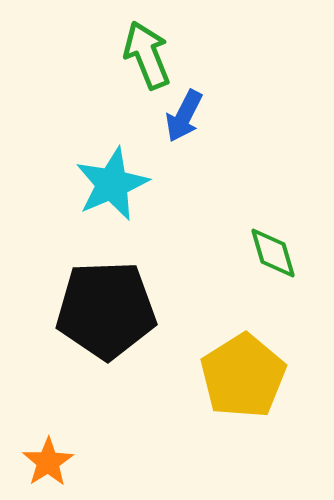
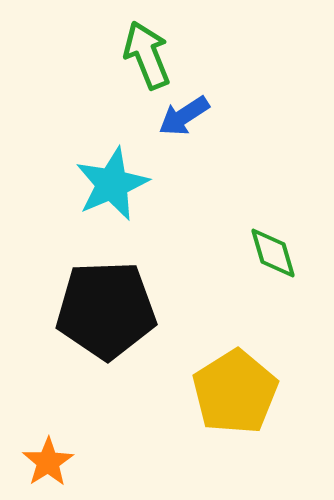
blue arrow: rotated 30 degrees clockwise
yellow pentagon: moved 8 px left, 16 px down
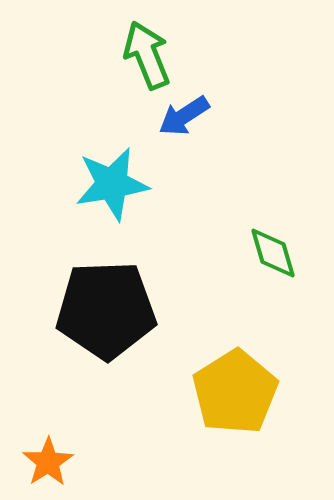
cyan star: rotated 14 degrees clockwise
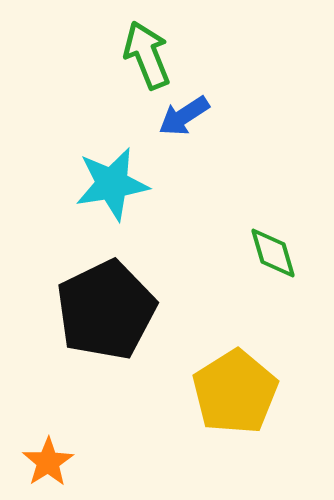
black pentagon: rotated 24 degrees counterclockwise
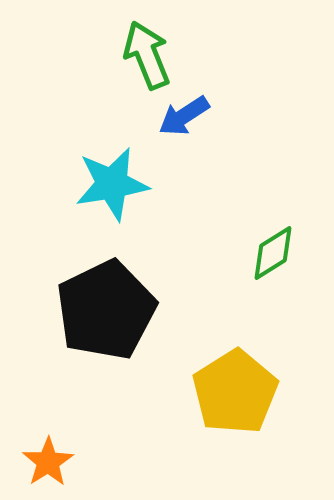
green diamond: rotated 74 degrees clockwise
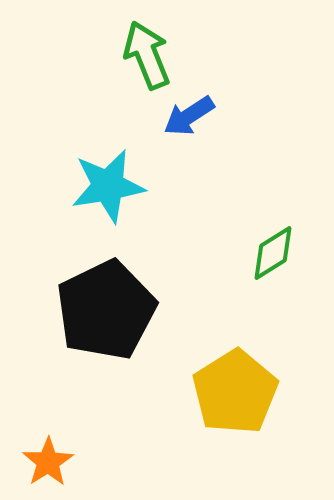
blue arrow: moved 5 px right
cyan star: moved 4 px left, 2 px down
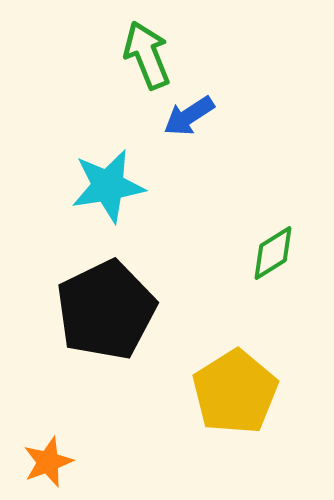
orange star: rotated 12 degrees clockwise
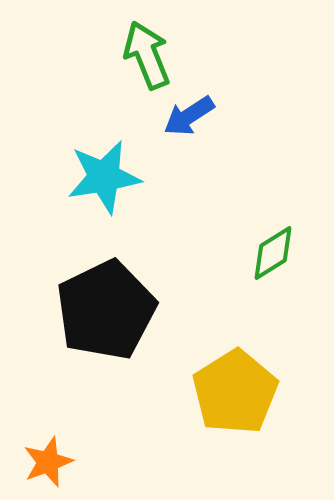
cyan star: moved 4 px left, 9 px up
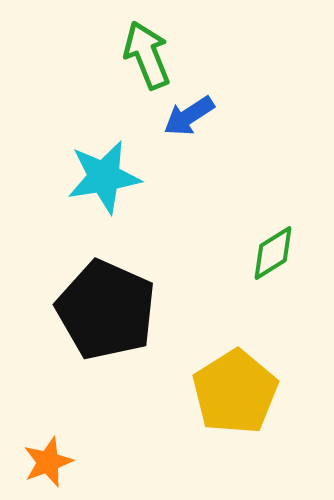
black pentagon: rotated 22 degrees counterclockwise
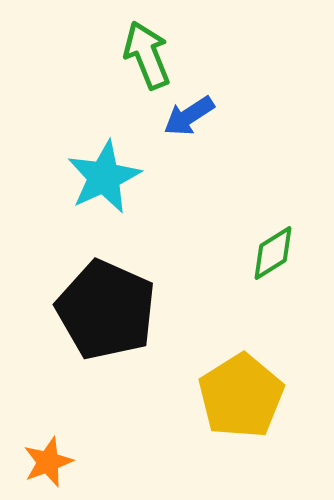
cyan star: rotated 16 degrees counterclockwise
yellow pentagon: moved 6 px right, 4 px down
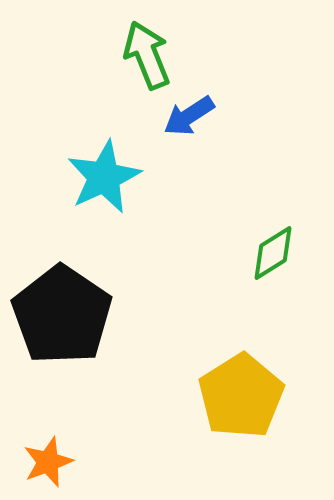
black pentagon: moved 44 px left, 5 px down; rotated 10 degrees clockwise
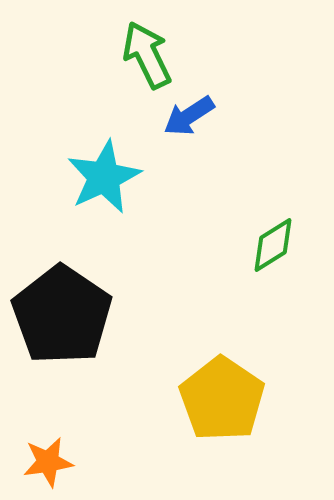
green arrow: rotated 4 degrees counterclockwise
green diamond: moved 8 px up
yellow pentagon: moved 19 px left, 3 px down; rotated 6 degrees counterclockwise
orange star: rotated 12 degrees clockwise
